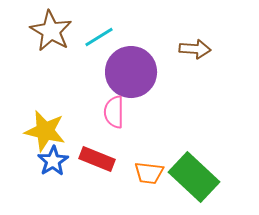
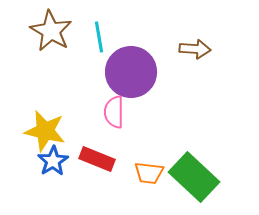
cyan line: rotated 68 degrees counterclockwise
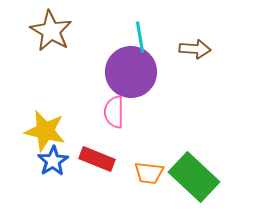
cyan line: moved 41 px right
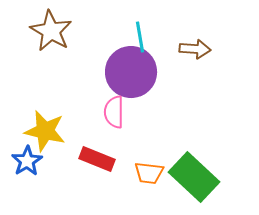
blue star: moved 26 px left
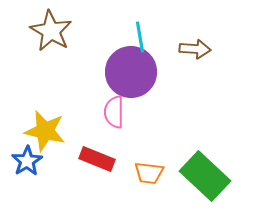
green rectangle: moved 11 px right, 1 px up
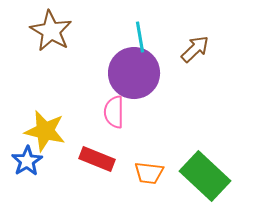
brown arrow: rotated 48 degrees counterclockwise
purple circle: moved 3 px right, 1 px down
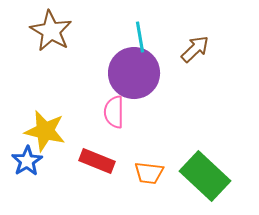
red rectangle: moved 2 px down
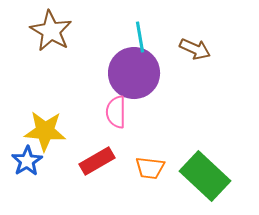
brown arrow: rotated 68 degrees clockwise
pink semicircle: moved 2 px right
yellow star: rotated 9 degrees counterclockwise
red rectangle: rotated 52 degrees counterclockwise
orange trapezoid: moved 1 px right, 5 px up
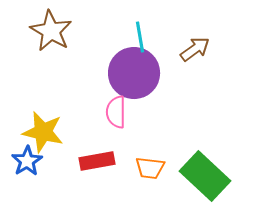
brown arrow: rotated 60 degrees counterclockwise
yellow star: moved 2 px left, 1 px down; rotated 9 degrees clockwise
red rectangle: rotated 20 degrees clockwise
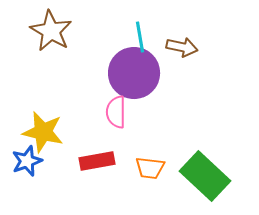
brown arrow: moved 13 px left, 2 px up; rotated 48 degrees clockwise
blue star: rotated 12 degrees clockwise
